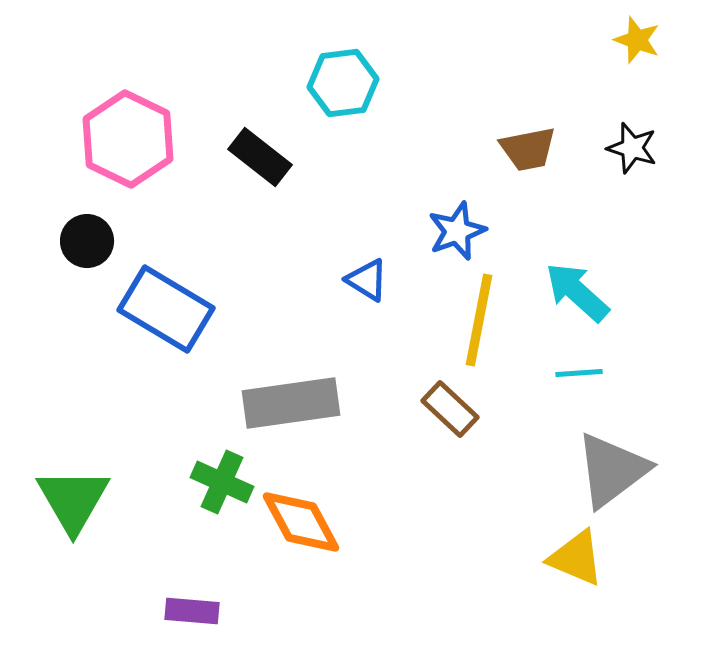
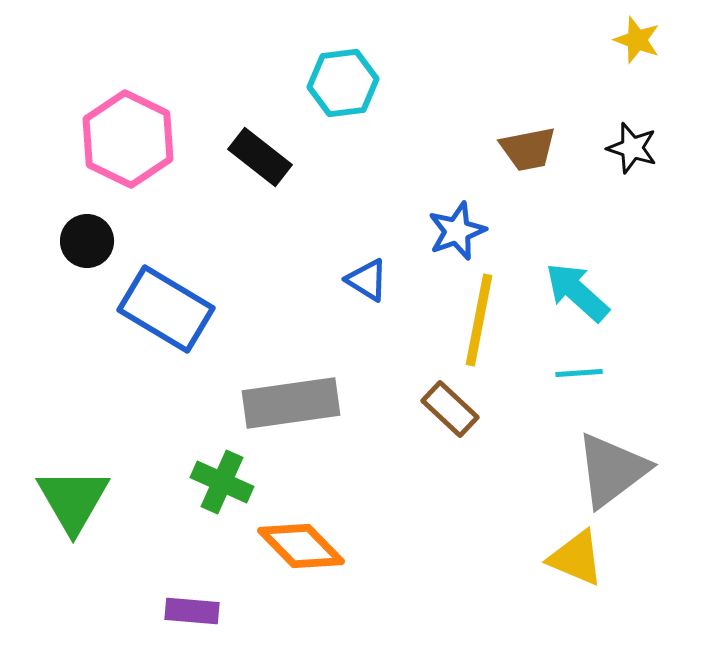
orange diamond: moved 24 px down; rotated 16 degrees counterclockwise
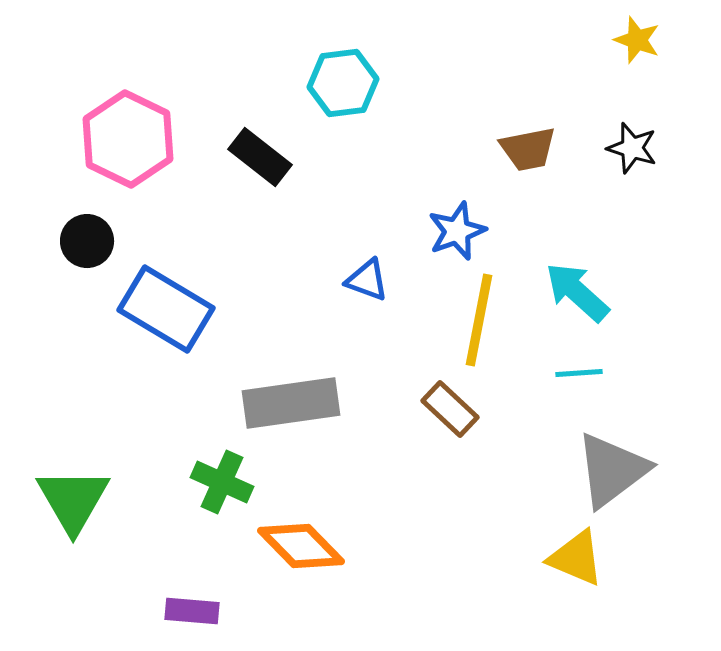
blue triangle: rotated 12 degrees counterclockwise
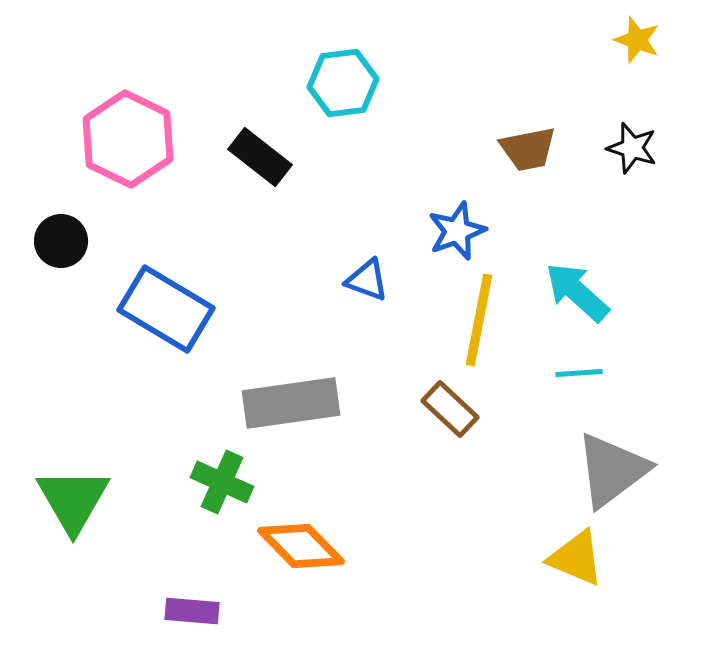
black circle: moved 26 px left
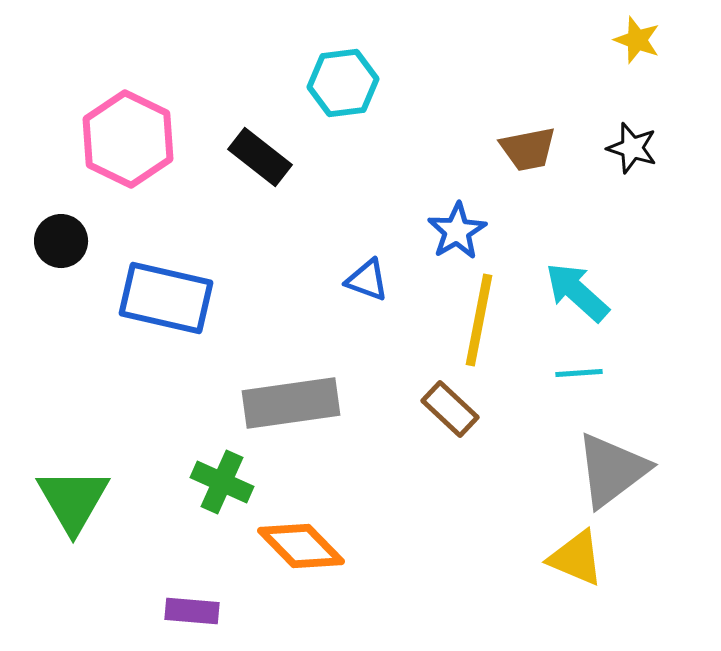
blue star: rotated 10 degrees counterclockwise
blue rectangle: moved 11 px up; rotated 18 degrees counterclockwise
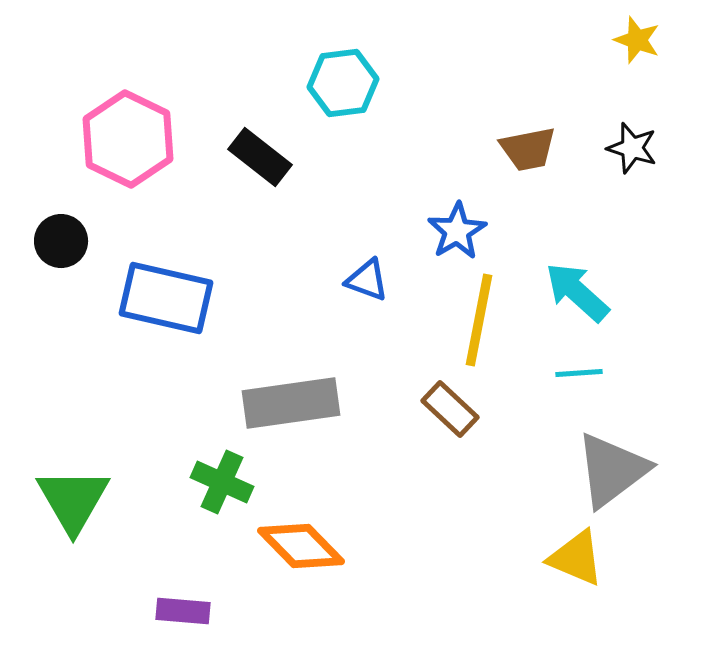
purple rectangle: moved 9 px left
